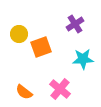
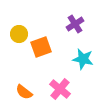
cyan star: rotated 15 degrees clockwise
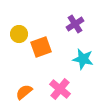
orange semicircle: rotated 102 degrees clockwise
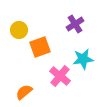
yellow circle: moved 4 px up
orange square: moved 1 px left
cyan star: rotated 20 degrees counterclockwise
pink cross: moved 13 px up
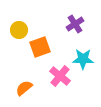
cyan star: rotated 10 degrees clockwise
orange semicircle: moved 4 px up
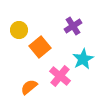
purple cross: moved 2 px left, 2 px down
orange square: rotated 20 degrees counterclockwise
cyan star: rotated 30 degrees counterclockwise
orange semicircle: moved 5 px right, 1 px up
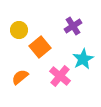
orange semicircle: moved 9 px left, 10 px up
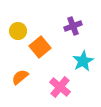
purple cross: rotated 12 degrees clockwise
yellow circle: moved 1 px left, 1 px down
cyan star: moved 2 px down
pink cross: moved 11 px down
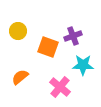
purple cross: moved 10 px down
orange square: moved 8 px right; rotated 30 degrees counterclockwise
cyan star: moved 4 px down; rotated 30 degrees clockwise
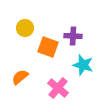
yellow circle: moved 7 px right, 3 px up
purple cross: rotated 24 degrees clockwise
cyan star: rotated 15 degrees clockwise
pink cross: moved 2 px left, 1 px down
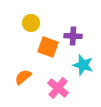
yellow circle: moved 6 px right, 5 px up
orange semicircle: moved 3 px right
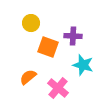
orange semicircle: moved 5 px right
